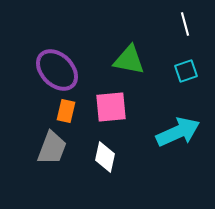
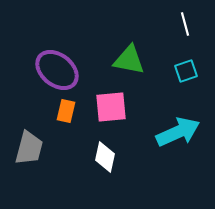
purple ellipse: rotated 6 degrees counterclockwise
gray trapezoid: moved 23 px left; rotated 6 degrees counterclockwise
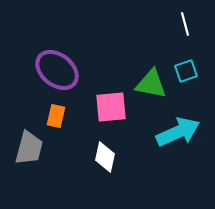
green triangle: moved 22 px right, 24 px down
orange rectangle: moved 10 px left, 5 px down
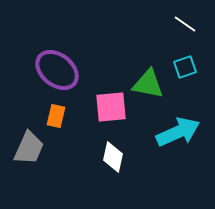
white line: rotated 40 degrees counterclockwise
cyan square: moved 1 px left, 4 px up
green triangle: moved 3 px left
gray trapezoid: rotated 9 degrees clockwise
white diamond: moved 8 px right
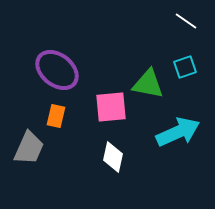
white line: moved 1 px right, 3 px up
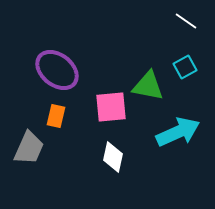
cyan square: rotated 10 degrees counterclockwise
green triangle: moved 2 px down
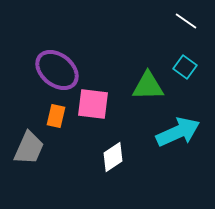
cyan square: rotated 25 degrees counterclockwise
green triangle: rotated 12 degrees counterclockwise
pink square: moved 18 px left, 3 px up; rotated 12 degrees clockwise
white diamond: rotated 44 degrees clockwise
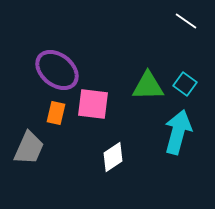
cyan square: moved 17 px down
orange rectangle: moved 3 px up
cyan arrow: rotated 51 degrees counterclockwise
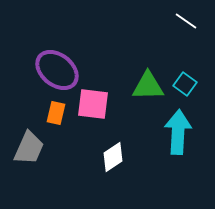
cyan arrow: rotated 12 degrees counterclockwise
